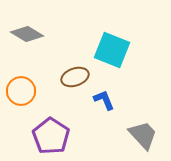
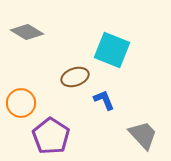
gray diamond: moved 2 px up
orange circle: moved 12 px down
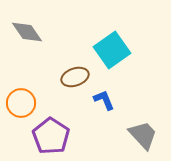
gray diamond: rotated 24 degrees clockwise
cyan square: rotated 33 degrees clockwise
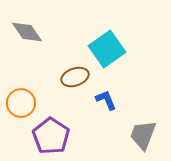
cyan square: moved 5 px left, 1 px up
blue L-shape: moved 2 px right
gray trapezoid: rotated 116 degrees counterclockwise
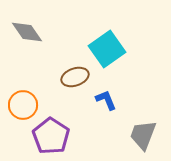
orange circle: moved 2 px right, 2 px down
